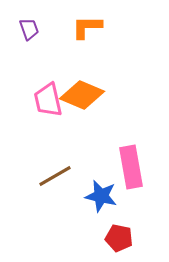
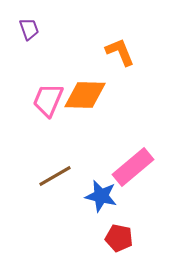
orange L-shape: moved 33 px right, 25 px down; rotated 68 degrees clockwise
orange diamond: moved 3 px right; rotated 21 degrees counterclockwise
pink trapezoid: rotated 36 degrees clockwise
pink rectangle: moved 2 px right; rotated 60 degrees clockwise
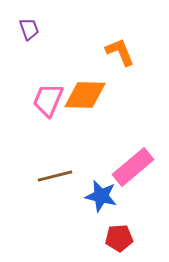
brown line: rotated 16 degrees clockwise
red pentagon: rotated 16 degrees counterclockwise
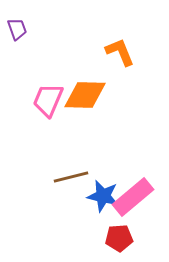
purple trapezoid: moved 12 px left
pink rectangle: moved 30 px down
brown line: moved 16 px right, 1 px down
blue star: moved 2 px right
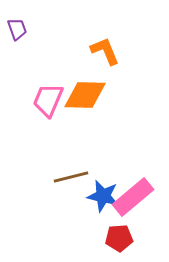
orange L-shape: moved 15 px left, 1 px up
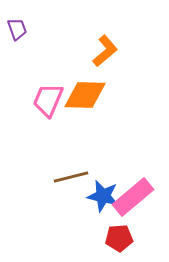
orange L-shape: rotated 72 degrees clockwise
